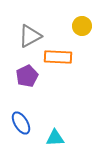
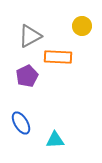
cyan triangle: moved 2 px down
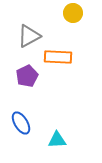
yellow circle: moved 9 px left, 13 px up
gray triangle: moved 1 px left
cyan triangle: moved 2 px right
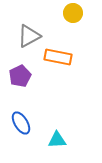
orange rectangle: rotated 8 degrees clockwise
purple pentagon: moved 7 px left
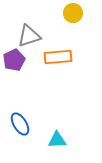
gray triangle: rotated 10 degrees clockwise
orange rectangle: rotated 16 degrees counterclockwise
purple pentagon: moved 6 px left, 16 px up
blue ellipse: moved 1 px left, 1 px down
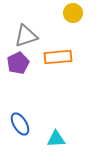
gray triangle: moved 3 px left
purple pentagon: moved 4 px right, 3 px down
cyan triangle: moved 1 px left, 1 px up
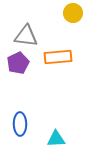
gray triangle: rotated 25 degrees clockwise
blue ellipse: rotated 30 degrees clockwise
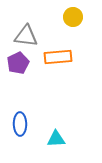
yellow circle: moved 4 px down
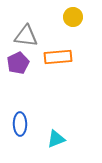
cyan triangle: rotated 18 degrees counterclockwise
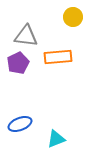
blue ellipse: rotated 70 degrees clockwise
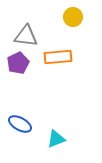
blue ellipse: rotated 50 degrees clockwise
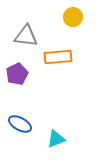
purple pentagon: moved 1 px left, 11 px down
